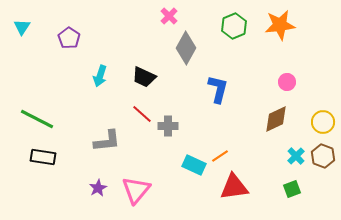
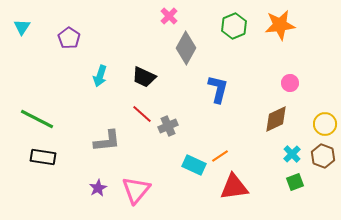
pink circle: moved 3 px right, 1 px down
yellow circle: moved 2 px right, 2 px down
gray cross: rotated 24 degrees counterclockwise
cyan cross: moved 4 px left, 2 px up
green square: moved 3 px right, 7 px up
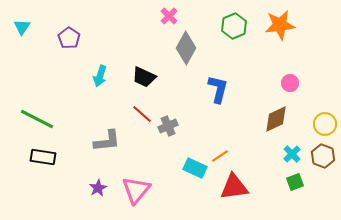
cyan rectangle: moved 1 px right, 3 px down
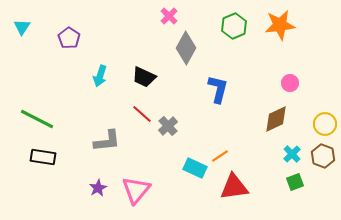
gray cross: rotated 18 degrees counterclockwise
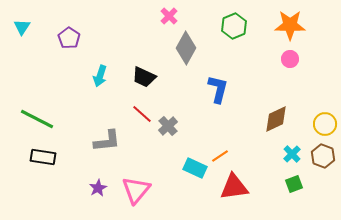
orange star: moved 10 px right; rotated 8 degrees clockwise
pink circle: moved 24 px up
green square: moved 1 px left, 2 px down
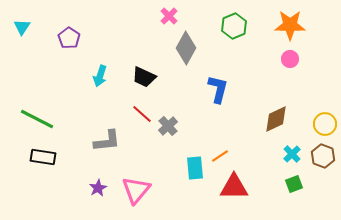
cyan rectangle: rotated 60 degrees clockwise
red triangle: rotated 8 degrees clockwise
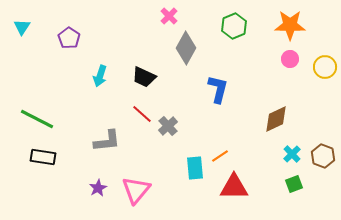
yellow circle: moved 57 px up
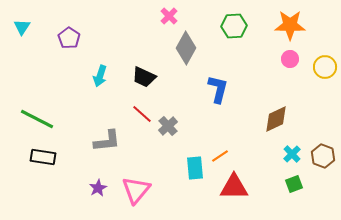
green hexagon: rotated 20 degrees clockwise
